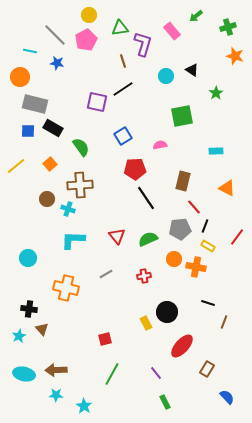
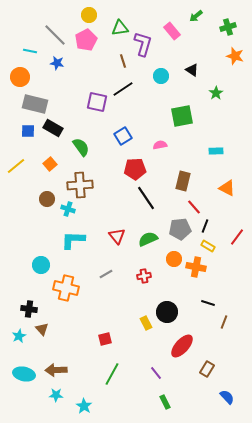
cyan circle at (166, 76): moved 5 px left
cyan circle at (28, 258): moved 13 px right, 7 px down
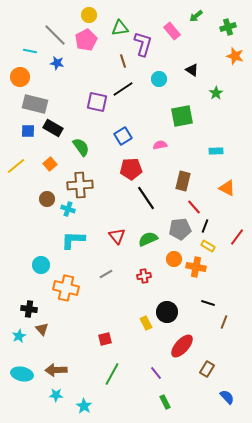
cyan circle at (161, 76): moved 2 px left, 3 px down
red pentagon at (135, 169): moved 4 px left
cyan ellipse at (24, 374): moved 2 px left
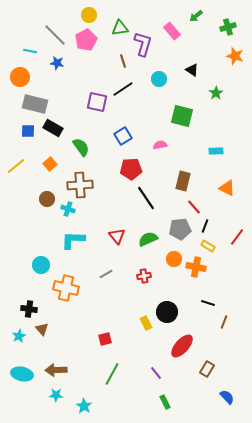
green square at (182, 116): rotated 25 degrees clockwise
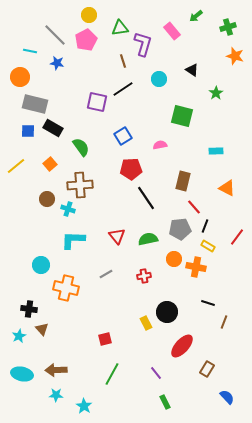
green semicircle at (148, 239): rotated 12 degrees clockwise
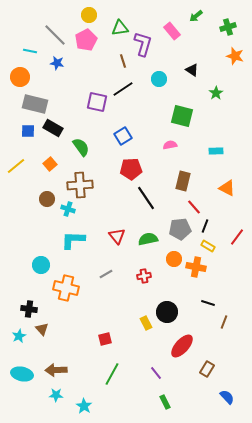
pink semicircle at (160, 145): moved 10 px right
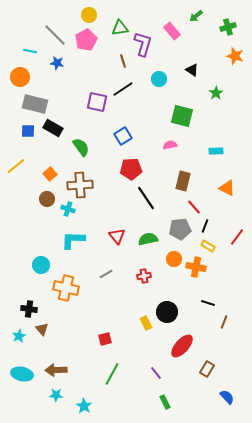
orange square at (50, 164): moved 10 px down
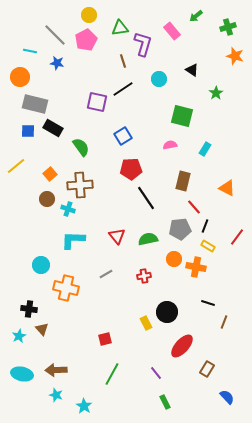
cyan rectangle at (216, 151): moved 11 px left, 2 px up; rotated 56 degrees counterclockwise
cyan star at (56, 395): rotated 16 degrees clockwise
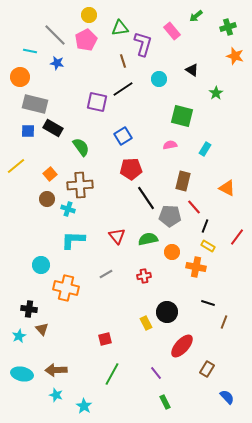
gray pentagon at (180, 229): moved 10 px left, 13 px up; rotated 10 degrees clockwise
orange circle at (174, 259): moved 2 px left, 7 px up
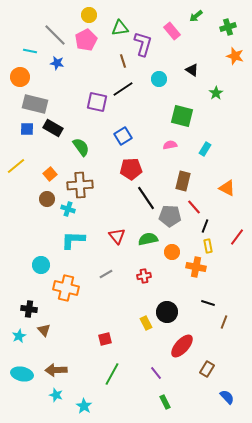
blue square at (28, 131): moved 1 px left, 2 px up
yellow rectangle at (208, 246): rotated 48 degrees clockwise
brown triangle at (42, 329): moved 2 px right, 1 px down
